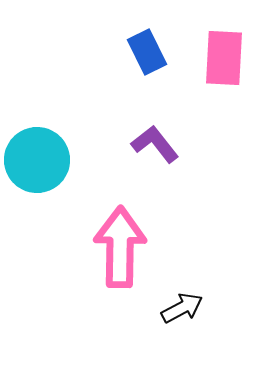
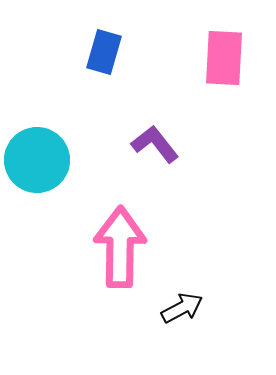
blue rectangle: moved 43 px left; rotated 42 degrees clockwise
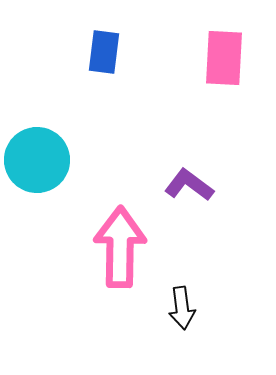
blue rectangle: rotated 9 degrees counterclockwise
purple L-shape: moved 34 px right, 41 px down; rotated 15 degrees counterclockwise
black arrow: rotated 111 degrees clockwise
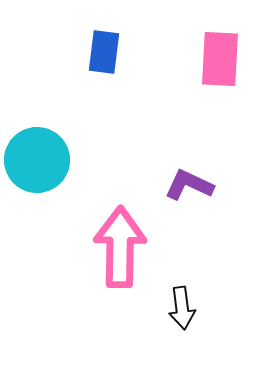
pink rectangle: moved 4 px left, 1 px down
purple L-shape: rotated 12 degrees counterclockwise
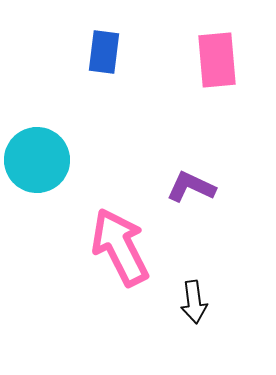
pink rectangle: moved 3 px left, 1 px down; rotated 8 degrees counterclockwise
purple L-shape: moved 2 px right, 2 px down
pink arrow: rotated 28 degrees counterclockwise
black arrow: moved 12 px right, 6 px up
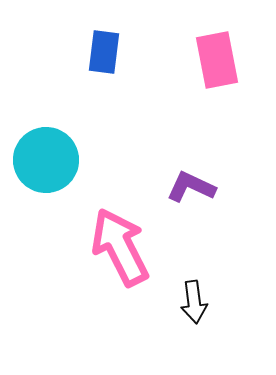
pink rectangle: rotated 6 degrees counterclockwise
cyan circle: moved 9 px right
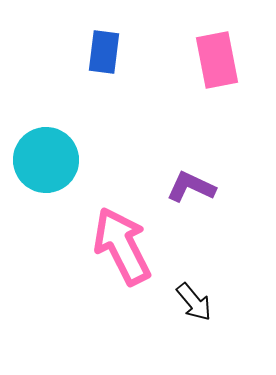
pink arrow: moved 2 px right, 1 px up
black arrow: rotated 33 degrees counterclockwise
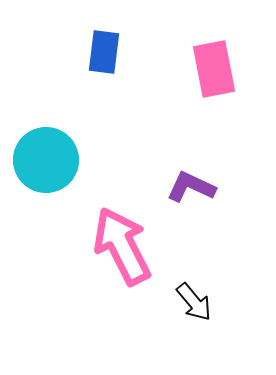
pink rectangle: moved 3 px left, 9 px down
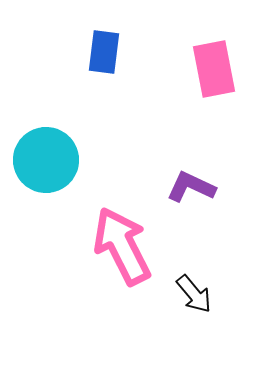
black arrow: moved 8 px up
